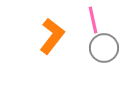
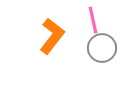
gray circle: moved 2 px left
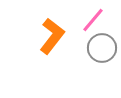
pink line: rotated 52 degrees clockwise
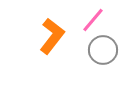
gray circle: moved 1 px right, 2 px down
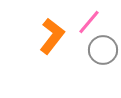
pink line: moved 4 px left, 2 px down
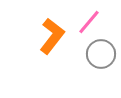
gray circle: moved 2 px left, 4 px down
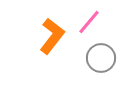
gray circle: moved 4 px down
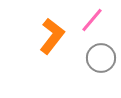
pink line: moved 3 px right, 2 px up
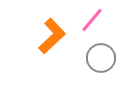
orange L-shape: rotated 9 degrees clockwise
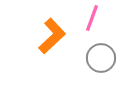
pink line: moved 2 px up; rotated 20 degrees counterclockwise
